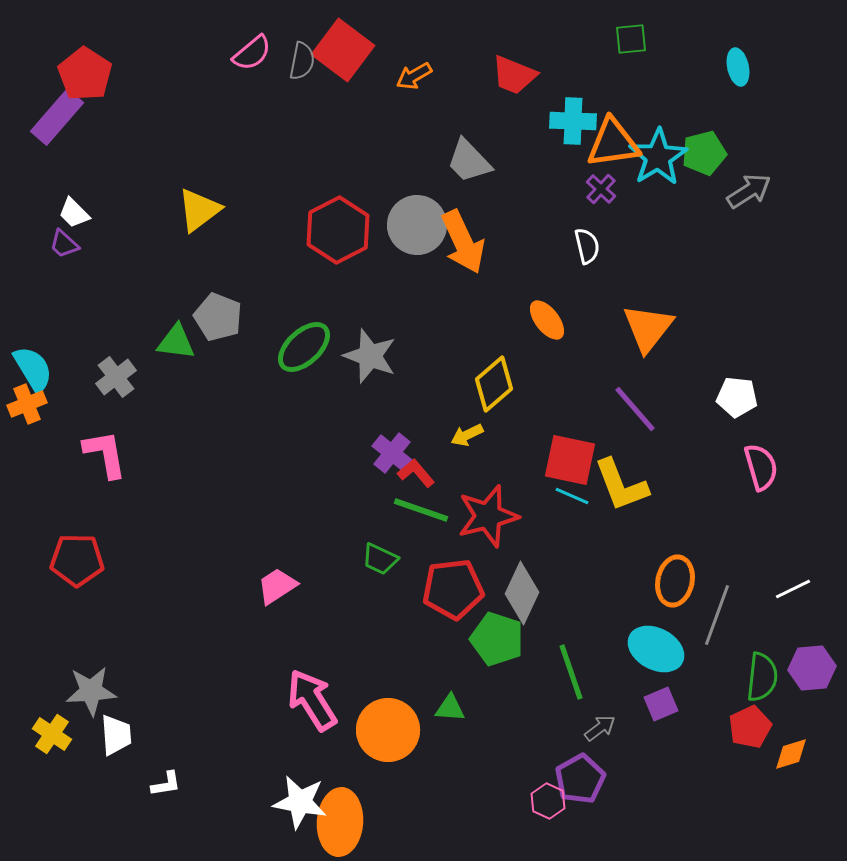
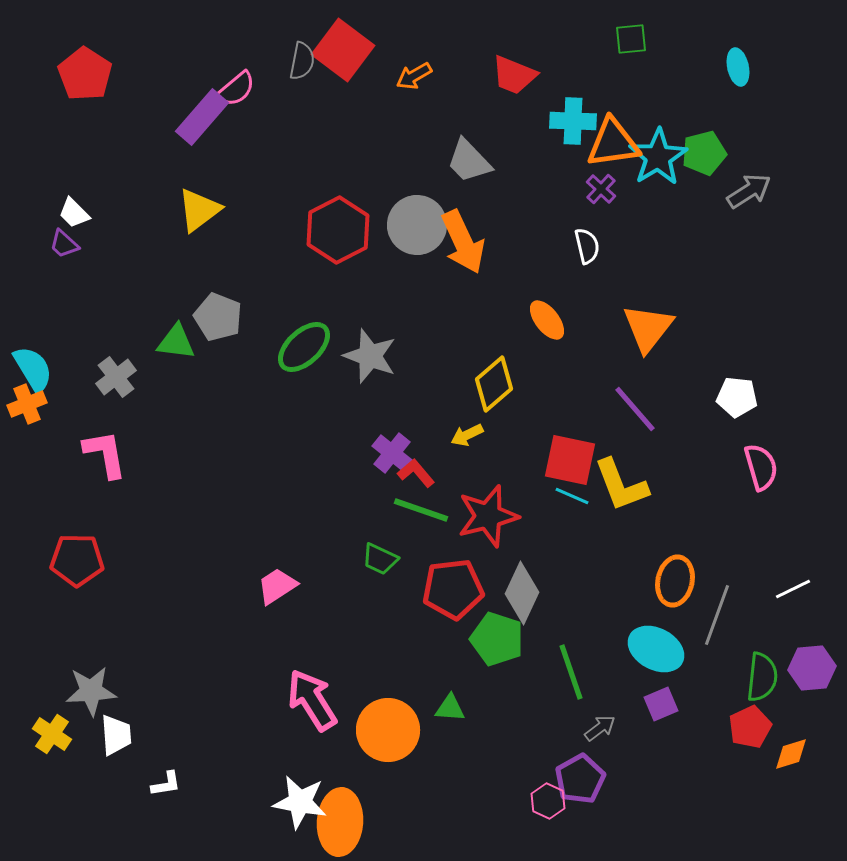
pink semicircle at (252, 53): moved 16 px left, 36 px down
purple rectangle at (57, 117): moved 145 px right
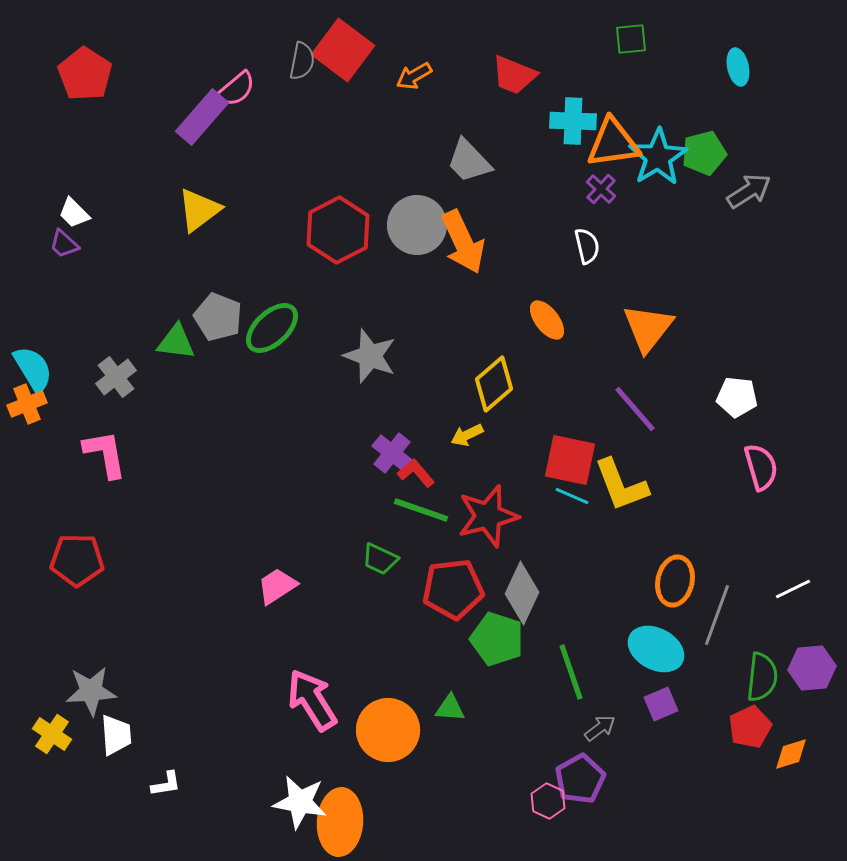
green ellipse at (304, 347): moved 32 px left, 19 px up
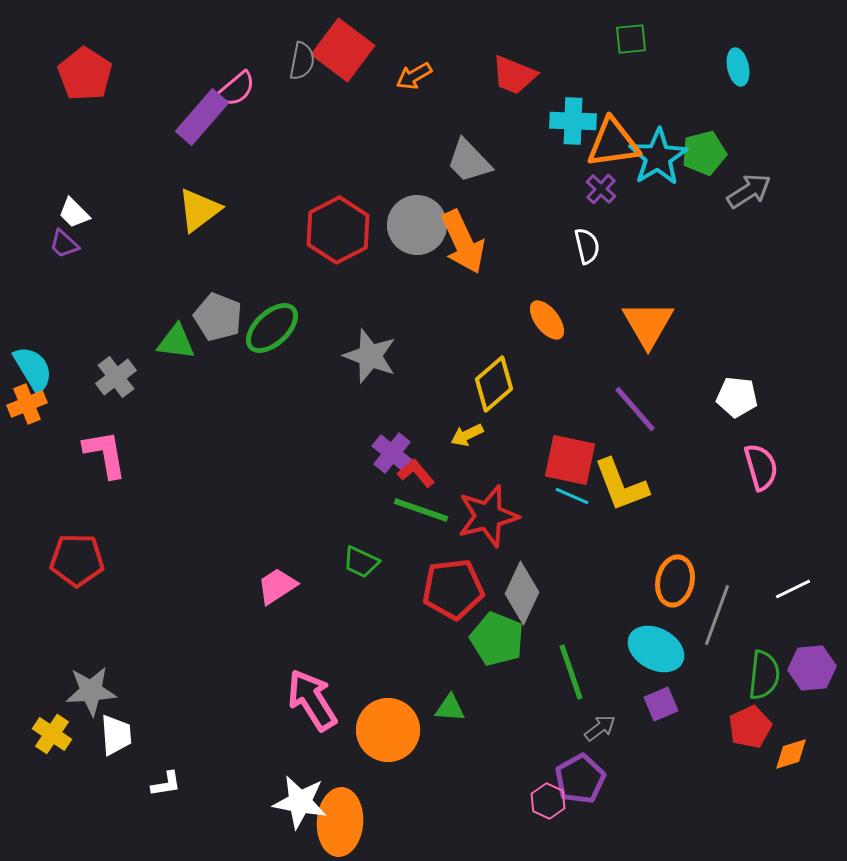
orange triangle at (648, 328): moved 4 px up; rotated 8 degrees counterclockwise
green trapezoid at (380, 559): moved 19 px left, 3 px down
green pentagon at (497, 639): rotated 4 degrees clockwise
green semicircle at (762, 677): moved 2 px right, 2 px up
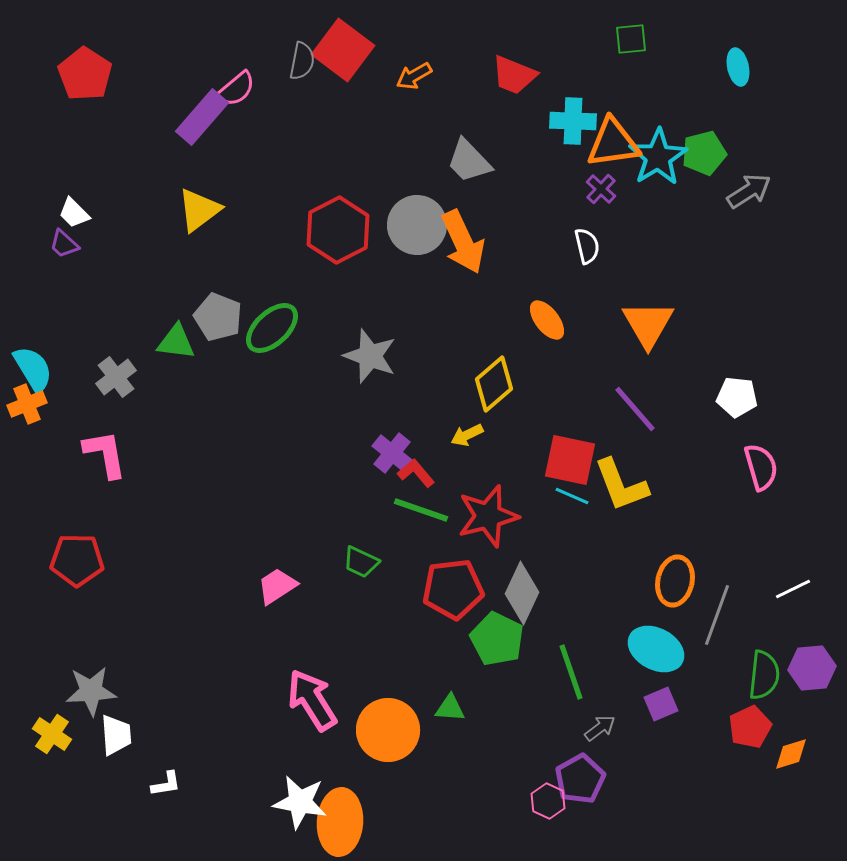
green pentagon at (497, 639): rotated 4 degrees clockwise
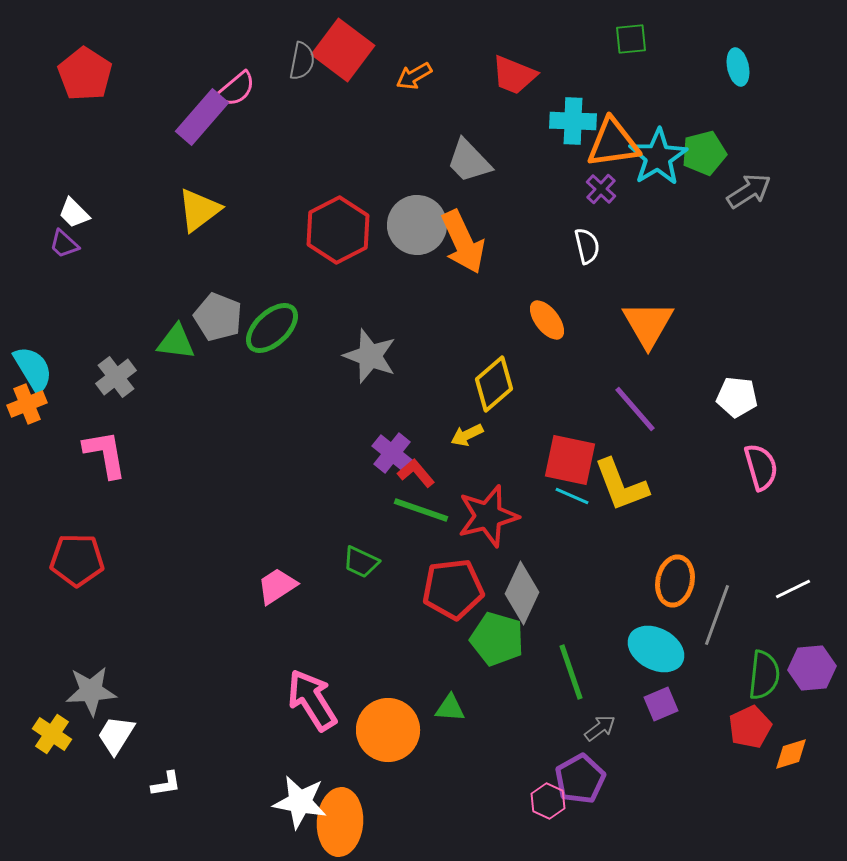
green pentagon at (497, 639): rotated 10 degrees counterclockwise
white trapezoid at (116, 735): rotated 144 degrees counterclockwise
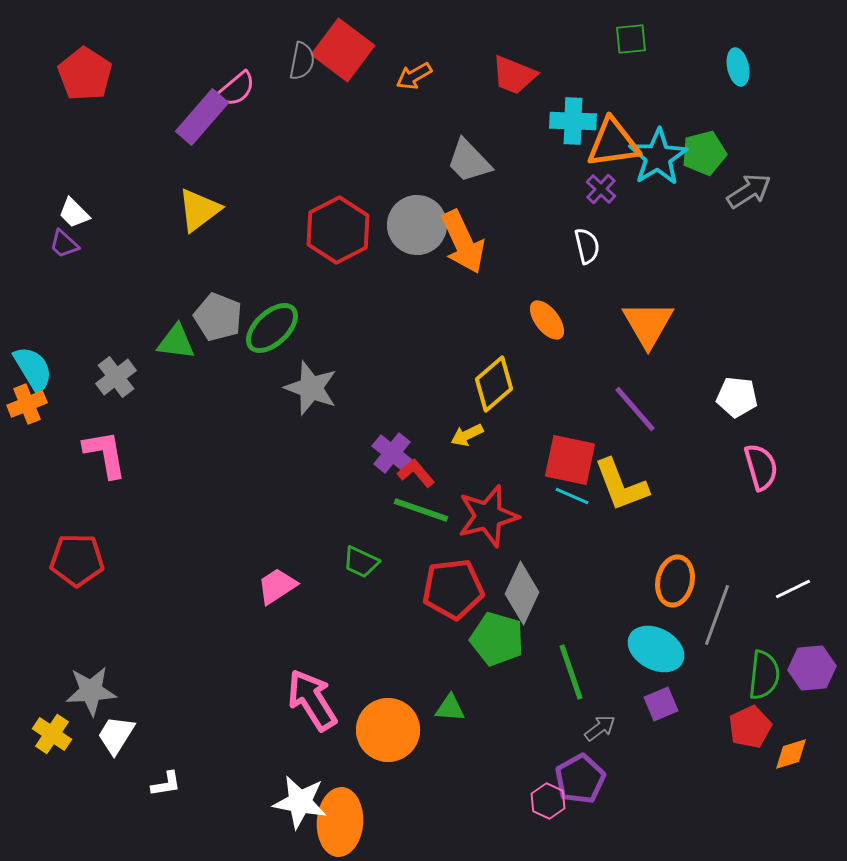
gray star at (370, 356): moved 59 px left, 32 px down
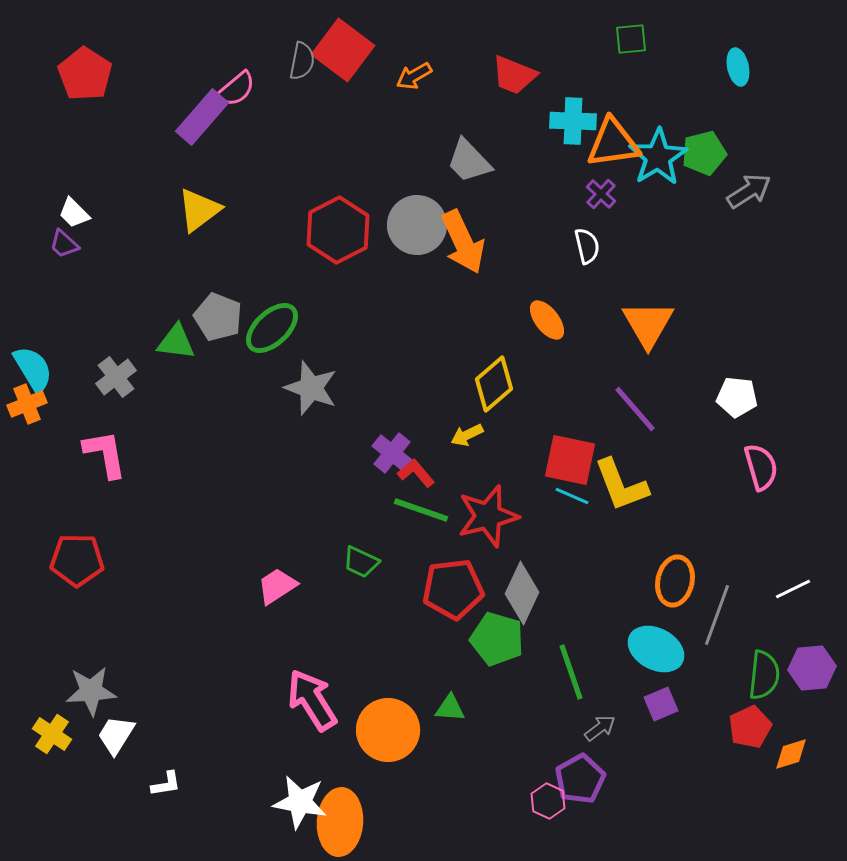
purple cross at (601, 189): moved 5 px down
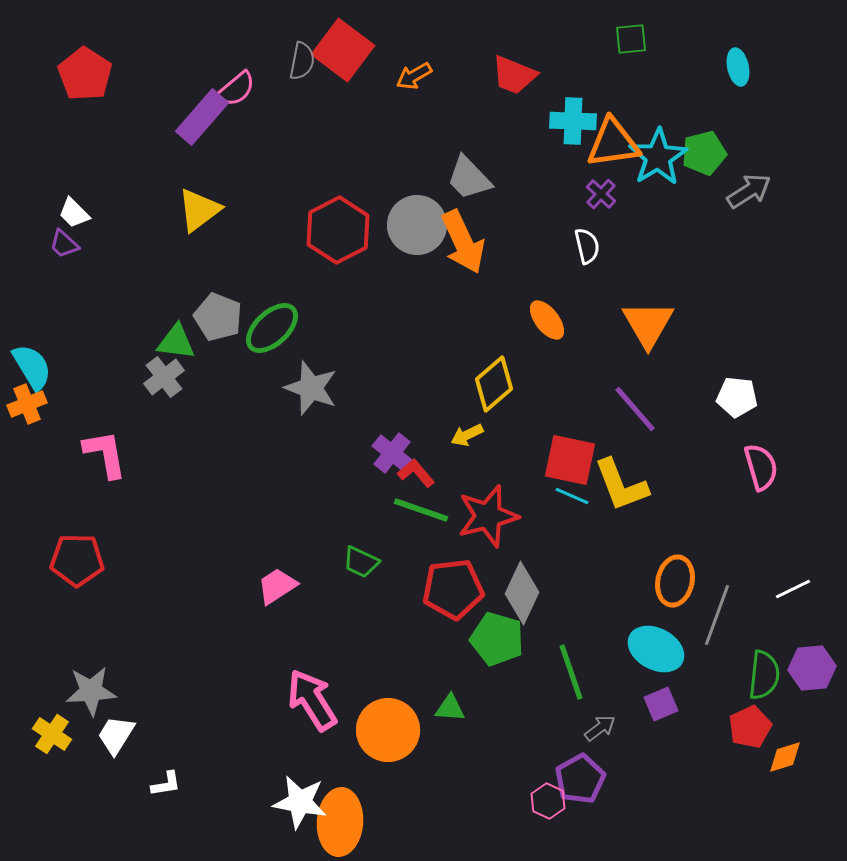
gray trapezoid at (469, 161): moved 17 px down
cyan semicircle at (33, 369): moved 1 px left, 2 px up
gray cross at (116, 377): moved 48 px right
orange diamond at (791, 754): moved 6 px left, 3 px down
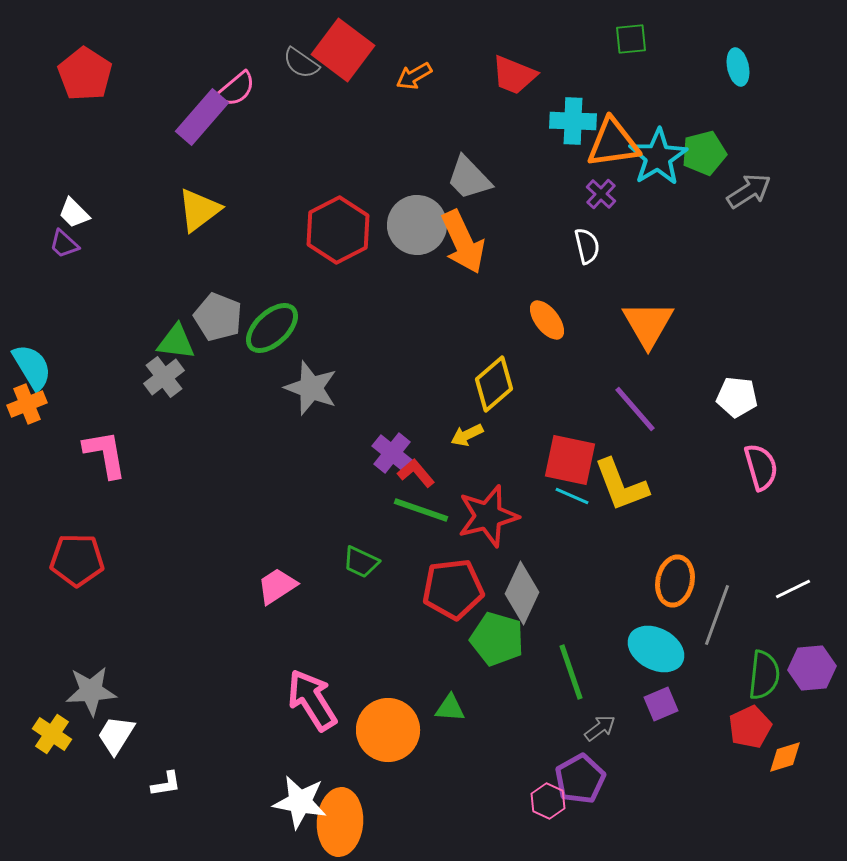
gray semicircle at (302, 61): moved 1 px left, 2 px down; rotated 114 degrees clockwise
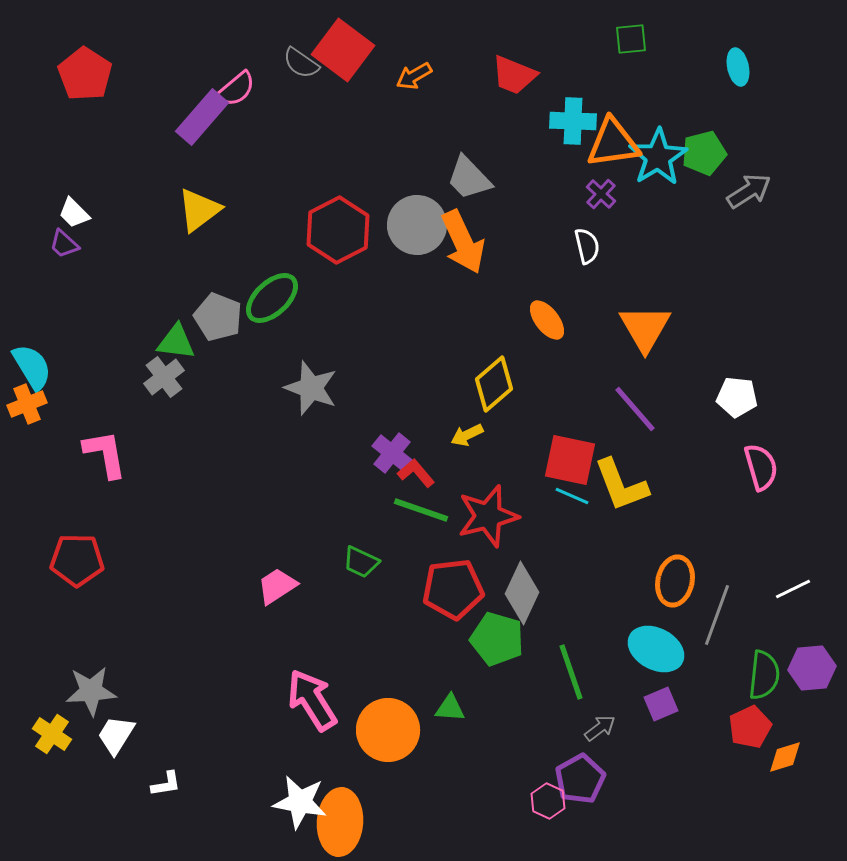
orange triangle at (648, 324): moved 3 px left, 4 px down
green ellipse at (272, 328): moved 30 px up
